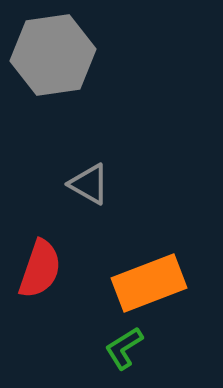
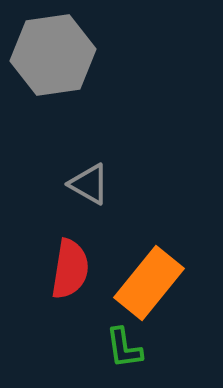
red semicircle: moved 30 px right; rotated 10 degrees counterclockwise
orange rectangle: rotated 30 degrees counterclockwise
green L-shape: rotated 66 degrees counterclockwise
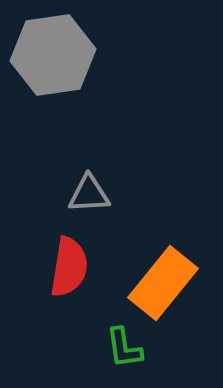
gray triangle: moved 10 px down; rotated 33 degrees counterclockwise
red semicircle: moved 1 px left, 2 px up
orange rectangle: moved 14 px right
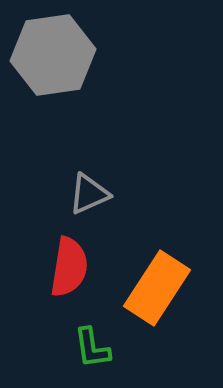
gray triangle: rotated 21 degrees counterclockwise
orange rectangle: moved 6 px left, 5 px down; rotated 6 degrees counterclockwise
green L-shape: moved 32 px left
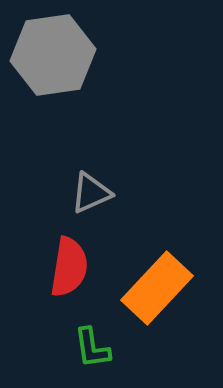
gray triangle: moved 2 px right, 1 px up
orange rectangle: rotated 10 degrees clockwise
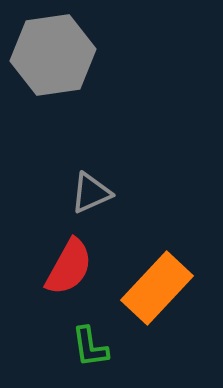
red semicircle: rotated 20 degrees clockwise
green L-shape: moved 2 px left, 1 px up
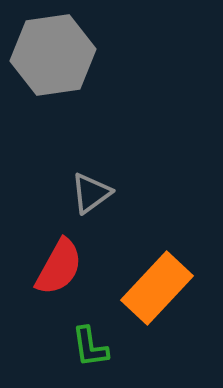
gray triangle: rotated 12 degrees counterclockwise
red semicircle: moved 10 px left
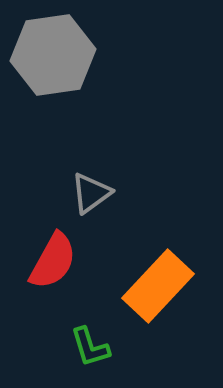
red semicircle: moved 6 px left, 6 px up
orange rectangle: moved 1 px right, 2 px up
green L-shape: rotated 9 degrees counterclockwise
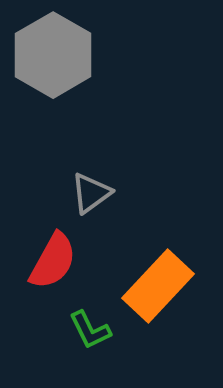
gray hexagon: rotated 22 degrees counterclockwise
green L-shape: moved 17 px up; rotated 9 degrees counterclockwise
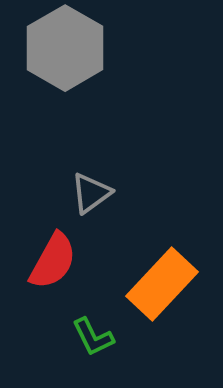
gray hexagon: moved 12 px right, 7 px up
orange rectangle: moved 4 px right, 2 px up
green L-shape: moved 3 px right, 7 px down
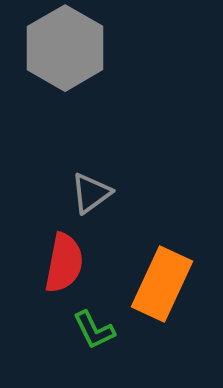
red semicircle: moved 11 px right, 2 px down; rotated 18 degrees counterclockwise
orange rectangle: rotated 18 degrees counterclockwise
green L-shape: moved 1 px right, 7 px up
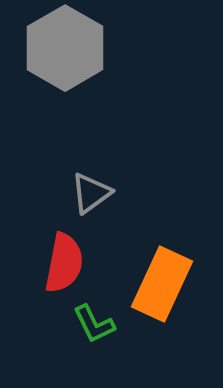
green L-shape: moved 6 px up
